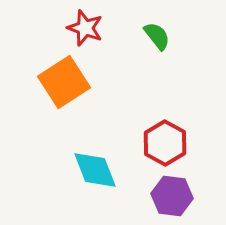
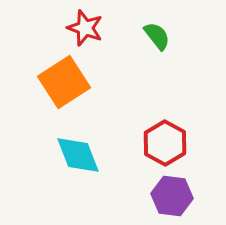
cyan diamond: moved 17 px left, 15 px up
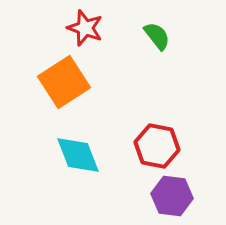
red hexagon: moved 8 px left, 3 px down; rotated 18 degrees counterclockwise
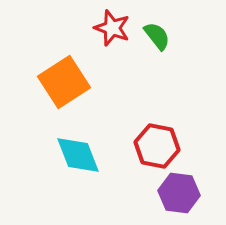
red star: moved 27 px right
purple hexagon: moved 7 px right, 3 px up
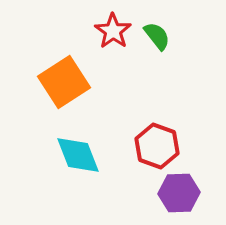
red star: moved 1 px right, 3 px down; rotated 15 degrees clockwise
red hexagon: rotated 9 degrees clockwise
purple hexagon: rotated 9 degrees counterclockwise
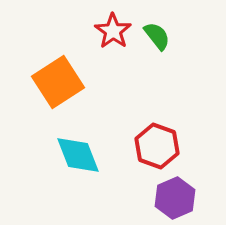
orange square: moved 6 px left
purple hexagon: moved 4 px left, 5 px down; rotated 21 degrees counterclockwise
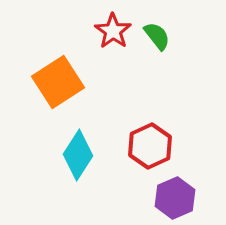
red hexagon: moved 7 px left; rotated 15 degrees clockwise
cyan diamond: rotated 54 degrees clockwise
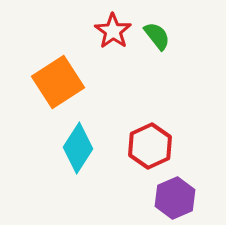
cyan diamond: moved 7 px up
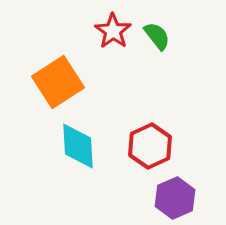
cyan diamond: moved 2 px up; rotated 36 degrees counterclockwise
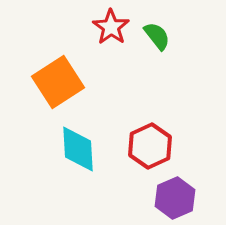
red star: moved 2 px left, 4 px up
cyan diamond: moved 3 px down
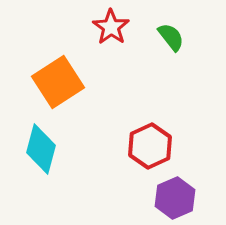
green semicircle: moved 14 px right, 1 px down
cyan diamond: moved 37 px left; rotated 18 degrees clockwise
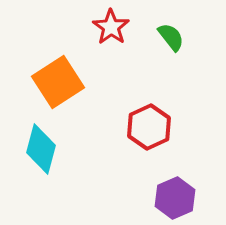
red hexagon: moved 1 px left, 19 px up
